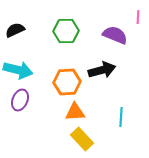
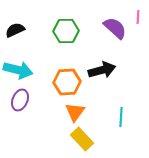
purple semicircle: moved 7 px up; rotated 20 degrees clockwise
orange triangle: rotated 50 degrees counterclockwise
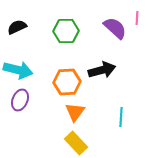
pink line: moved 1 px left, 1 px down
black semicircle: moved 2 px right, 3 px up
yellow rectangle: moved 6 px left, 4 px down
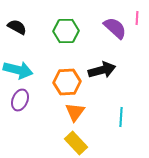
black semicircle: rotated 54 degrees clockwise
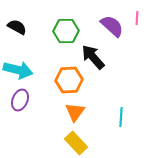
purple semicircle: moved 3 px left, 2 px up
black arrow: moved 9 px left, 13 px up; rotated 116 degrees counterclockwise
orange hexagon: moved 2 px right, 2 px up
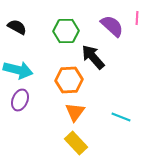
cyan line: rotated 72 degrees counterclockwise
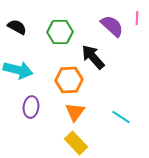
green hexagon: moved 6 px left, 1 px down
purple ellipse: moved 11 px right, 7 px down; rotated 15 degrees counterclockwise
cyan line: rotated 12 degrees clockwise
